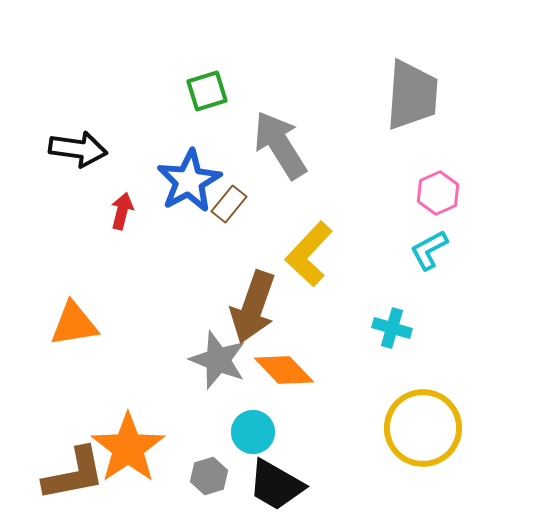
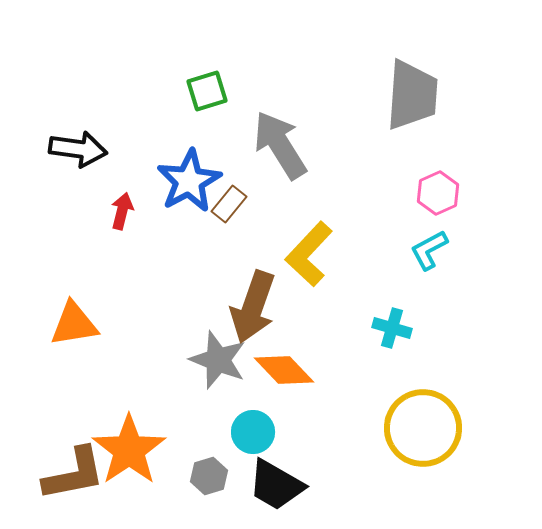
orange star: moved 1 px right, 2 px down
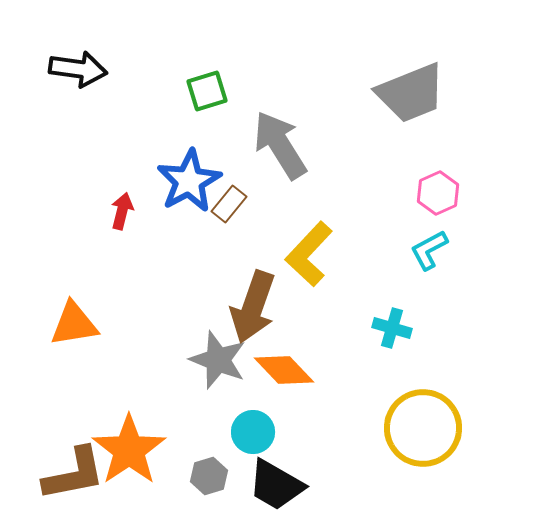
gray trapezoid: moved 1 px left, 2 px up; rotated 64 degrees clockwise
black arrow: moved 80 px up
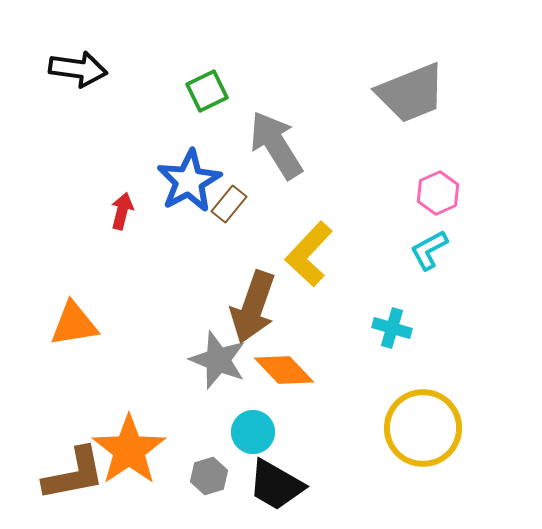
green square: rotated 9 degrees counterclockwise
gray arrow: moved 4 px left
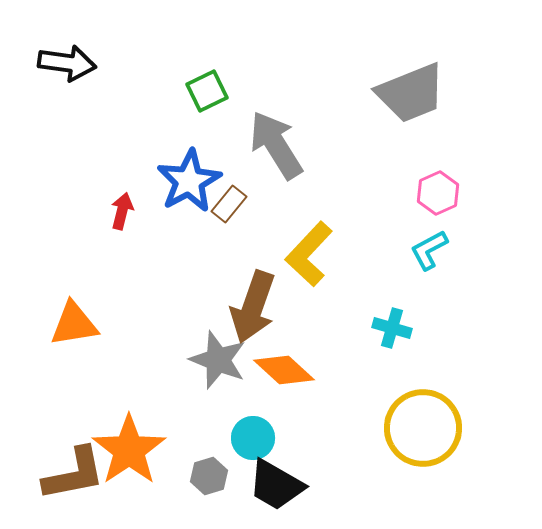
black arrow: moved 11 px left, 6 px up
orange diamond: rotated 4 degrees counterclockwise
cyan circle: moved 6 px down
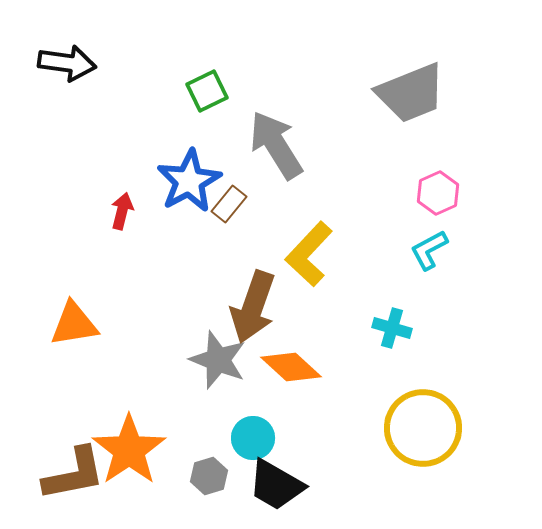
orange diamond: moved 7 px right, 3 px up
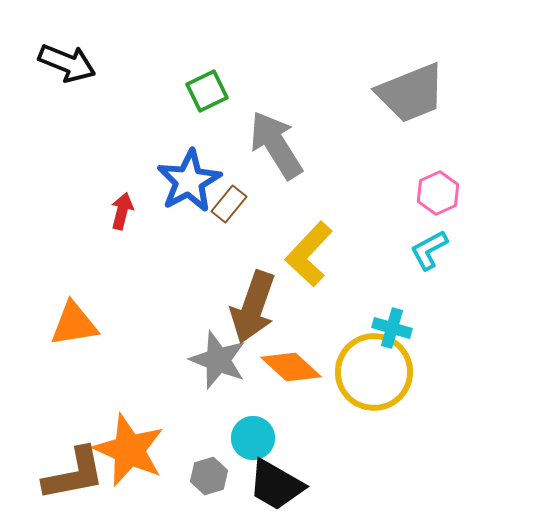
black arrow: rotated 14 degrees clockwise
yellow circle: moved 49 px left, 56 px up
orange star: rotated 14 degrees counterclockwise
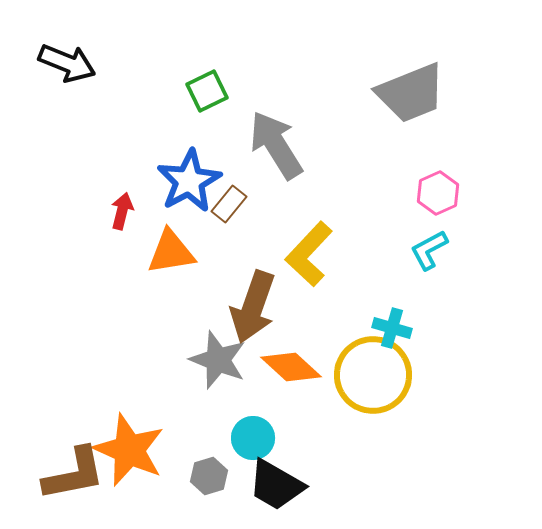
orange triangle: moved 97 px right, 72 px up
yellow circle: moved 1 px left, 3 px down
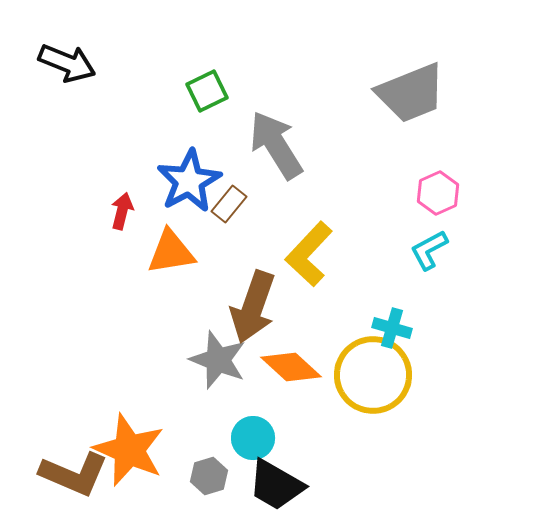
brown L-shape: rotated 34 degrees clockwise
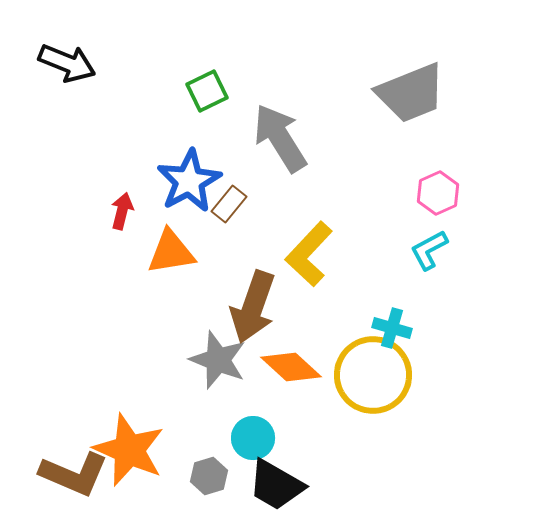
gray arrow: moved 4 px right, 7 px up
